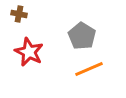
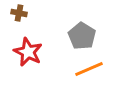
brown cross: moved 1 px up
red star: moved 1 px left
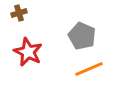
brown cross: rotated 28 degrees counterclockwise
gray pentagon: rotated 8 degrees counterclockwise
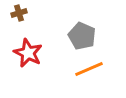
red star: moved 1 px down
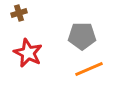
gray pentagon: rotated 24 degrees counterclockwise
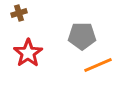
red star: rotated 12 degrees clockwise
orange line: moved 9 px right, 4 px up
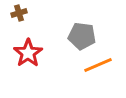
gray pentagon: rotated 8 degrees clockwise
